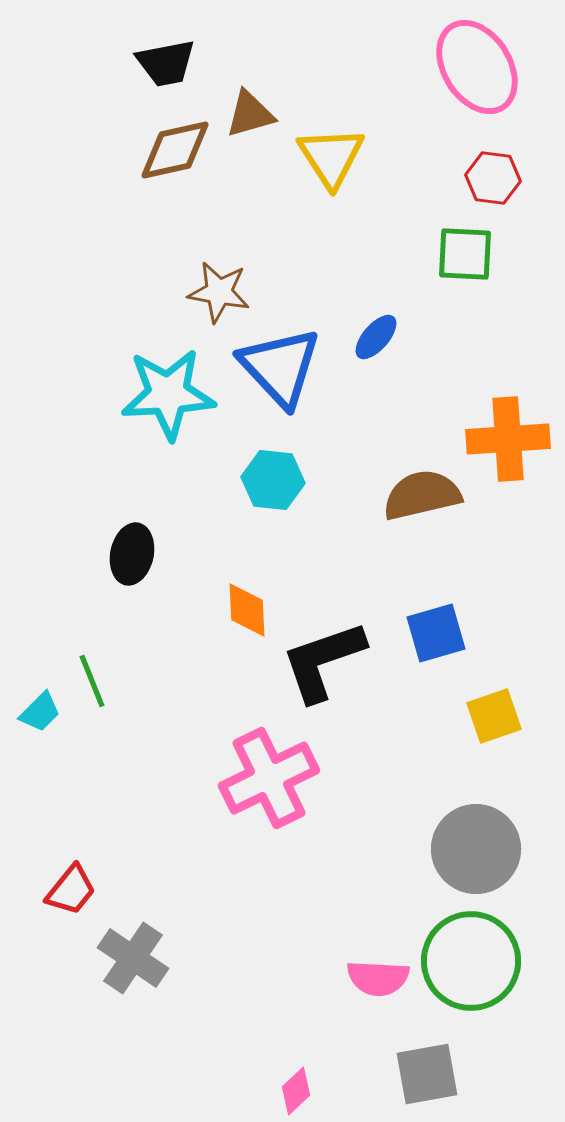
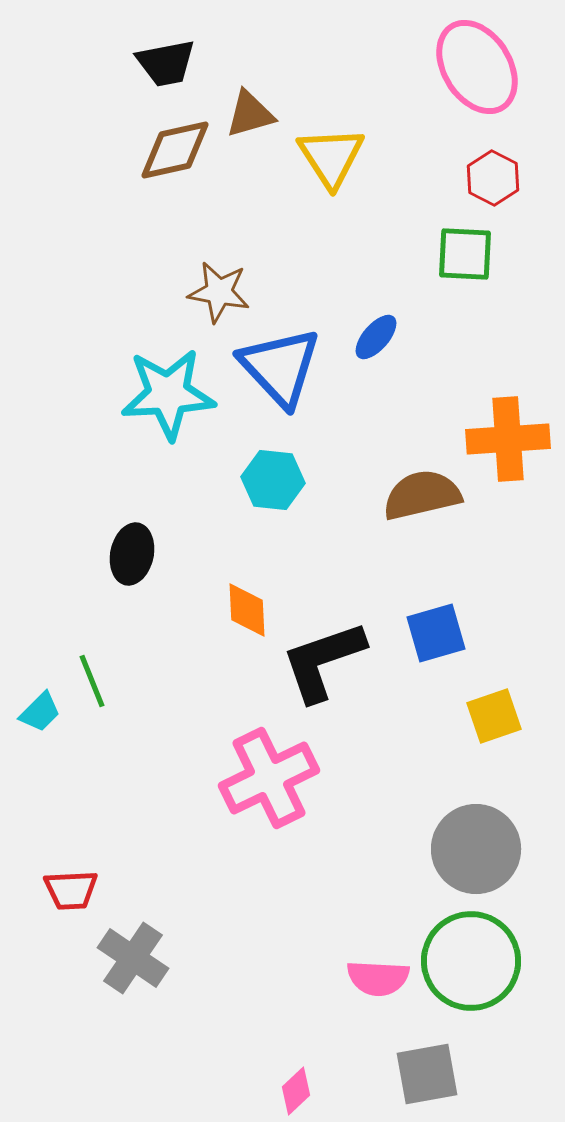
red hexagon: rotated 20 degrees clockwise
red trapezoid: rotated 48 degrees clockwise
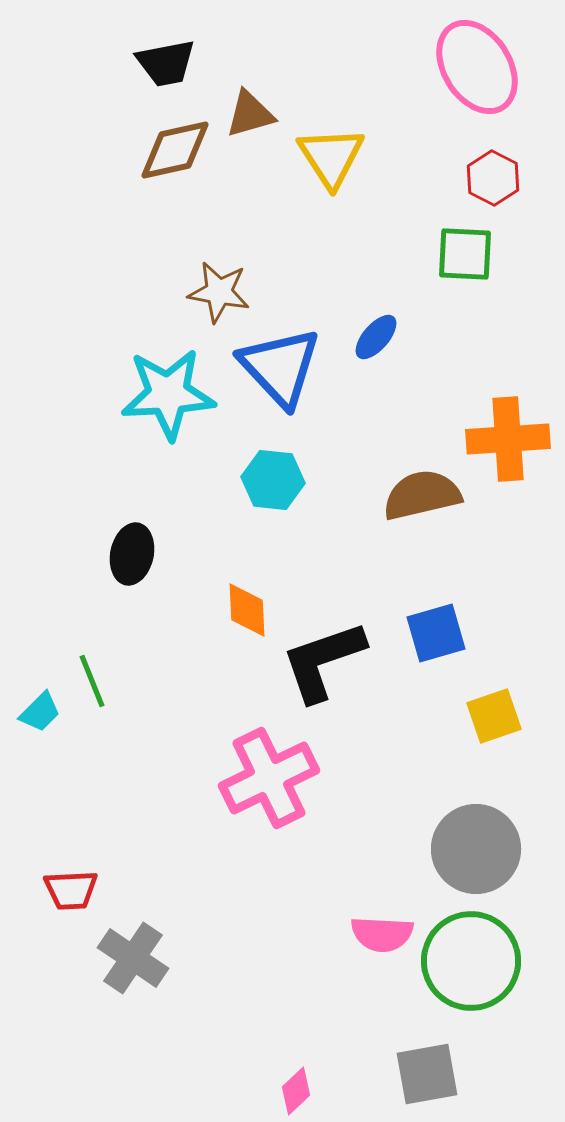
pink semicircle: moved 4 px right, 44 px up
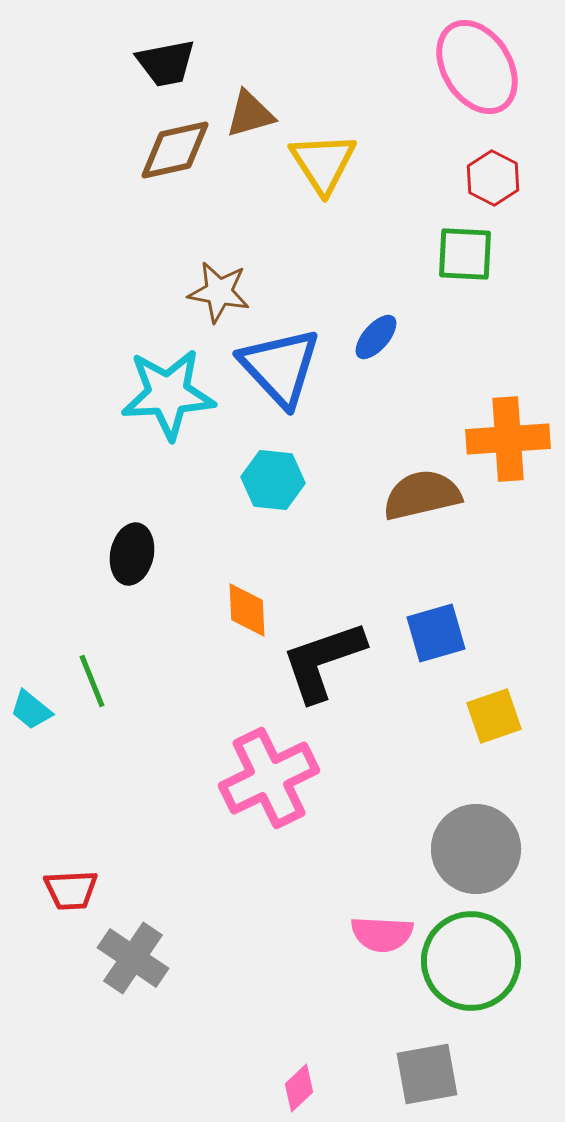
yellow triangle: moved 8 px left, 6 px down
cyan trapezoid: moved 9 px left, 2 px up; rotated 84 degrees clockwise
pink diamond: moved 3 px right, 3 px up
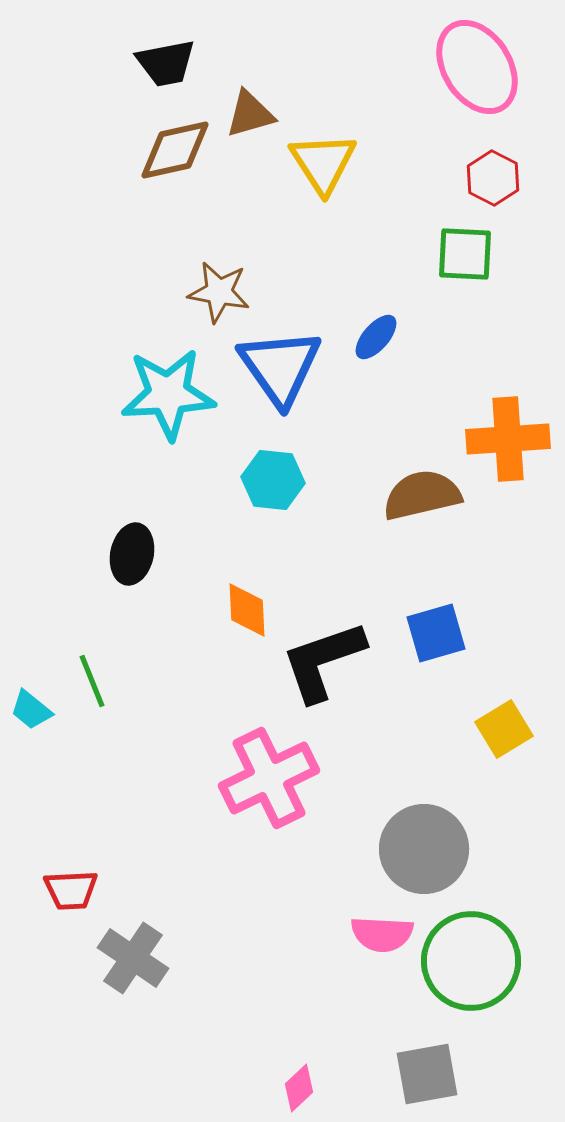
blue triangle: rotated 8 degrees clockwise
yellow square: moved 10 px right, 13 px down; rotated 12 degrees counterclockwise
gray circle: moved 52 px left
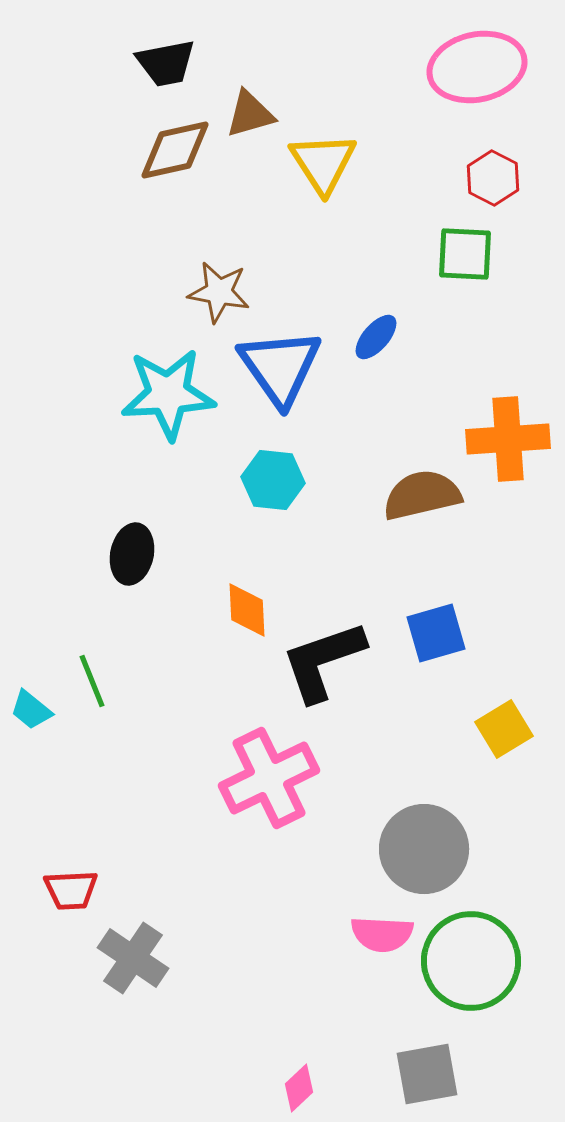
pink ellipse: rotated 70 degrees counterclockwise
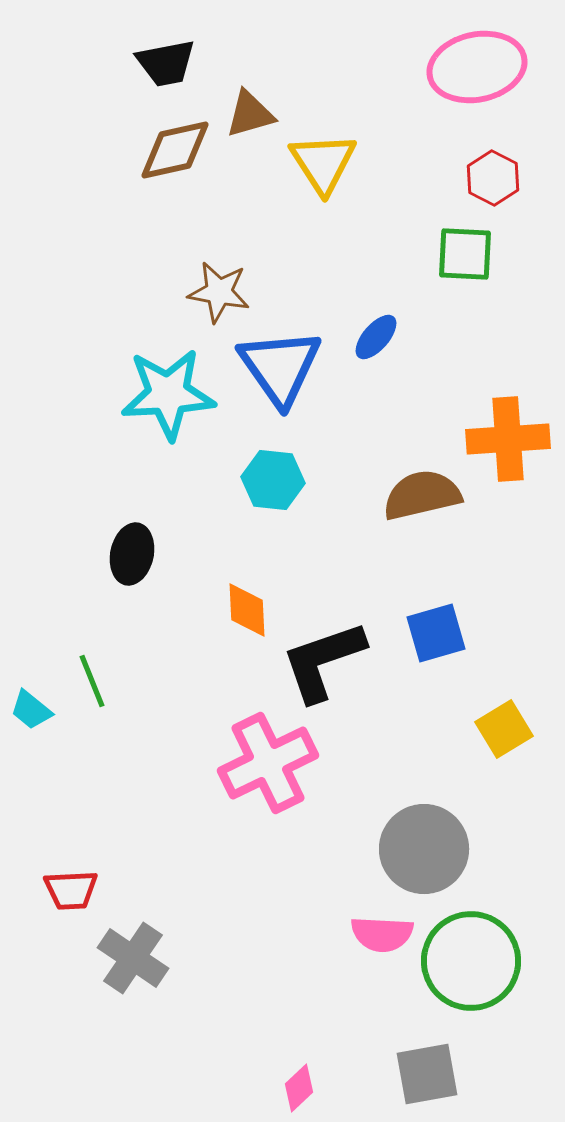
pink cross: moved 1 px left, 15 px up
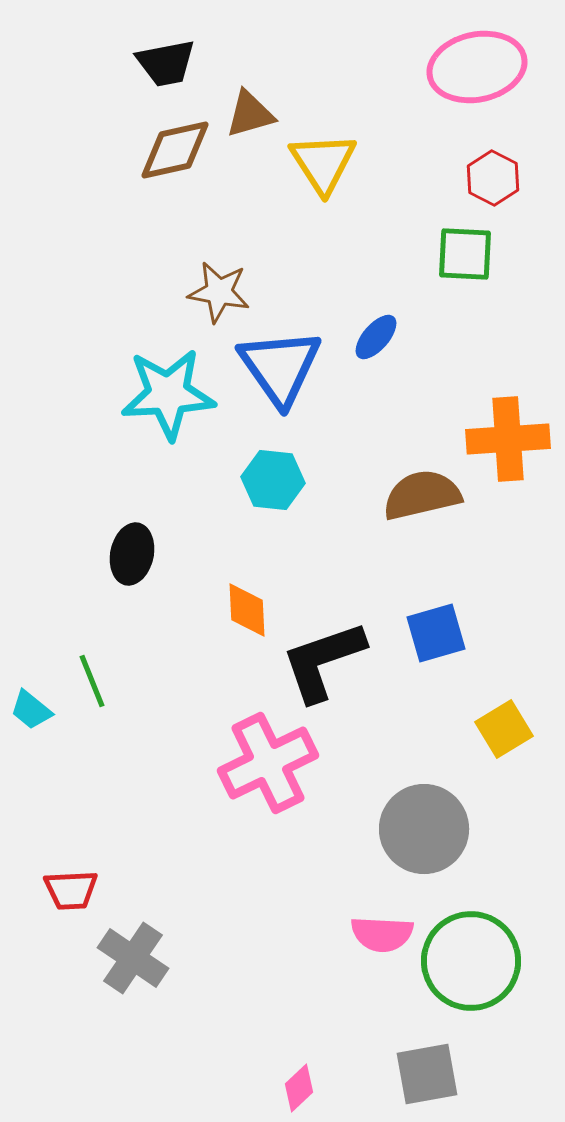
gray circle: moved 20 px up
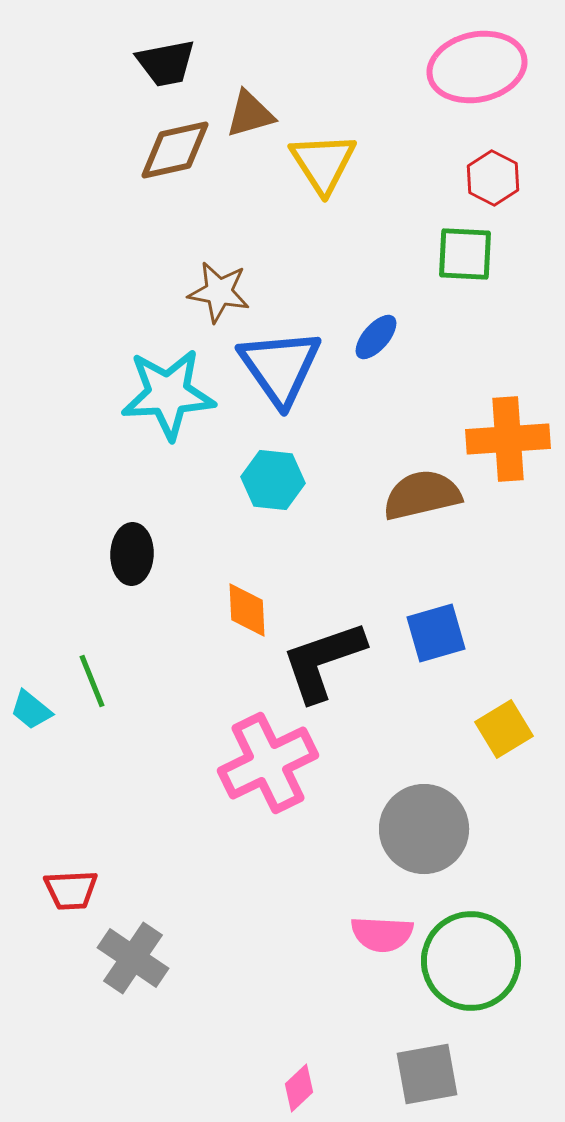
black ellipse: rotated 10 degrees counterclockwise
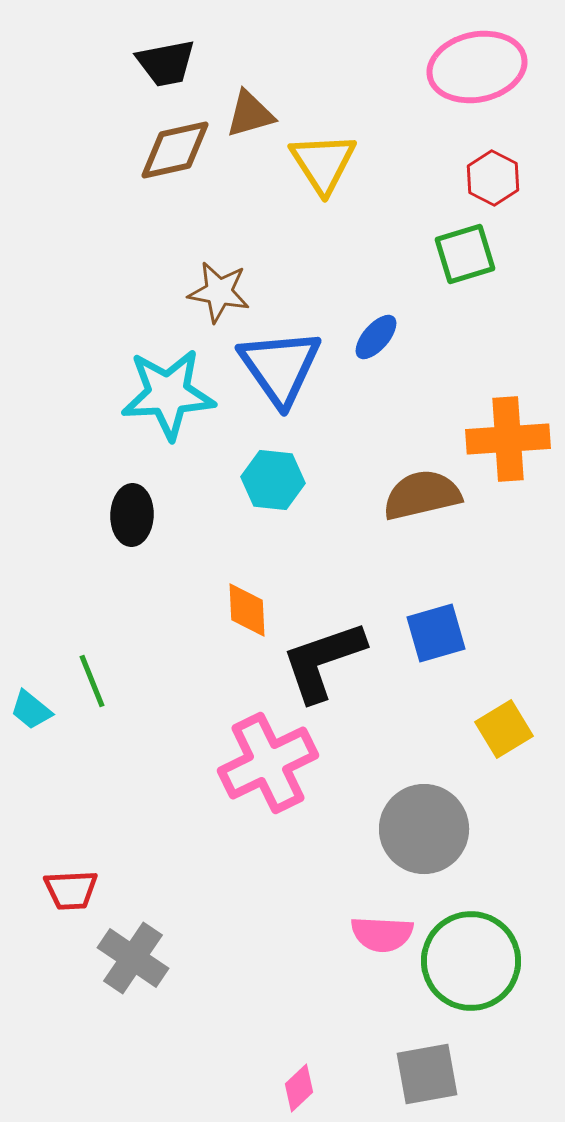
green square: rotated 20 degrees counterclockwise
black ellipse: moved 39 px up
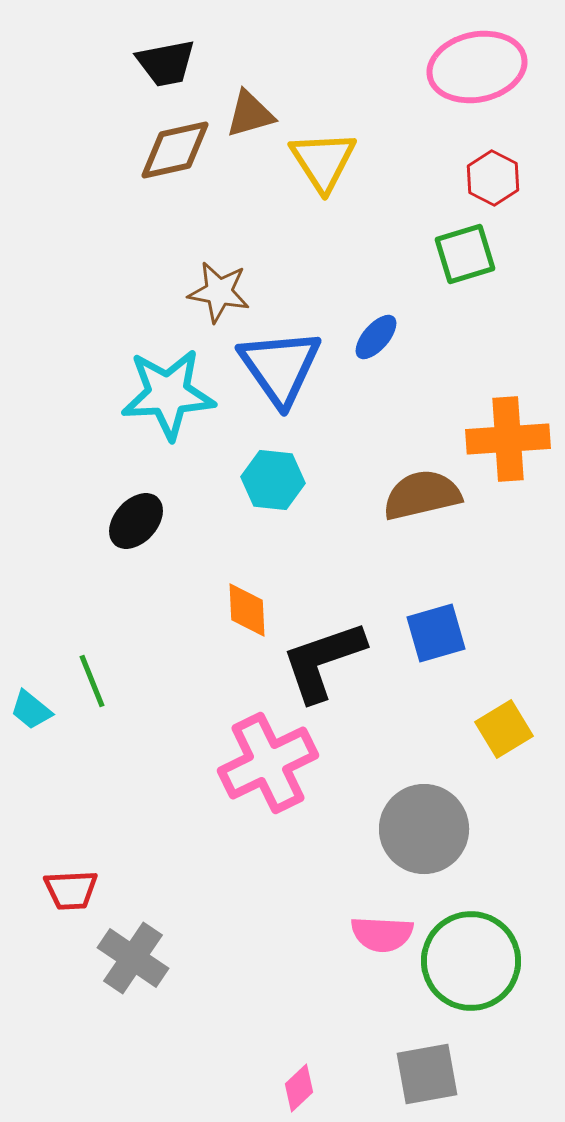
yellow triangle: moved 2 px up
black ellipse: moved 4 px right, 6 px down; rotated 40 degrees clockwise
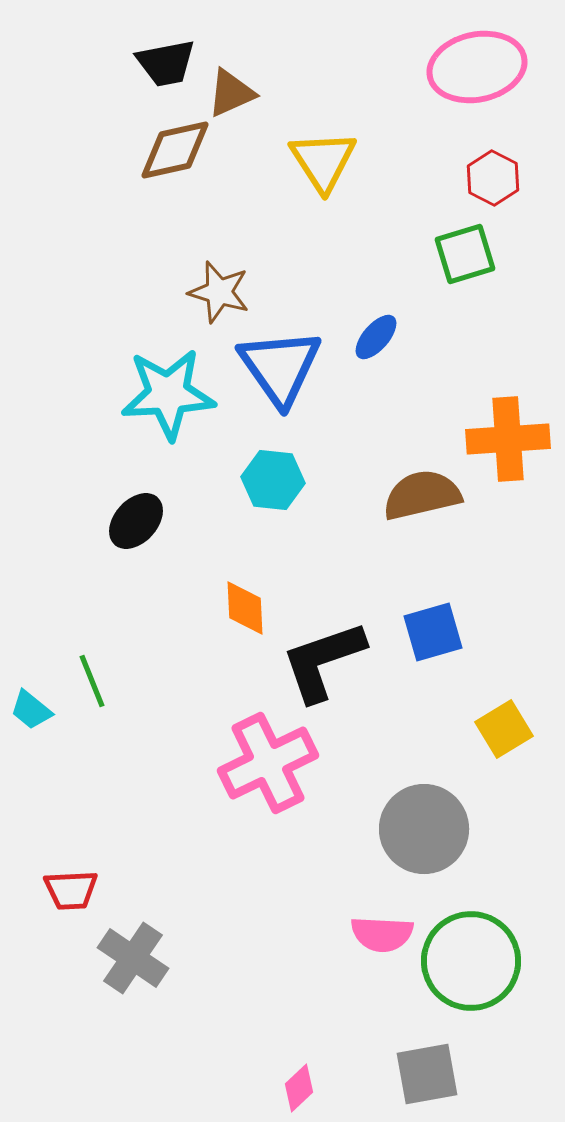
brown triangle: moved 19 px left, 21 px up; rotated 8 degrees counterclockwise
brown star: rotated 6 degrees clockwise
orange diamond: moved 2 px left, 2 px up
blue square: moved 3 px left, 1 px up
